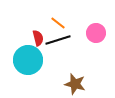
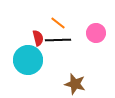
black line: rotated 15 degrees clockwise
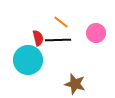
orange line: moved 3 px right, 1 px up
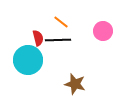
pink circle: moved 7 px right, 2 px up
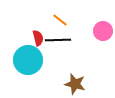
orange line: moved 1 px left, 2 px up
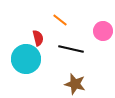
black line: moved 13 px right, 9 px down; rotated 15 degrees clockwise
cyan circle: moved 2 px left, 1 px up
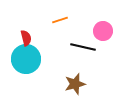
orange line: rotated 56 degrees counterclockwise
red semicircle: moved 12 px left
black line: moved 12 px right, 2 px up
brown star: rotated 30 degrees counterclockwise
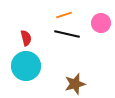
orange line: moved 4 px right, 5 px up
pink circle: moved 2 px left, 8 px up
black line: moved 16 px left, 13 px up
cyan circle: moved 7 px down
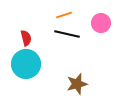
cyan circle: moved 2 px up
brown star: moved 2 px right
